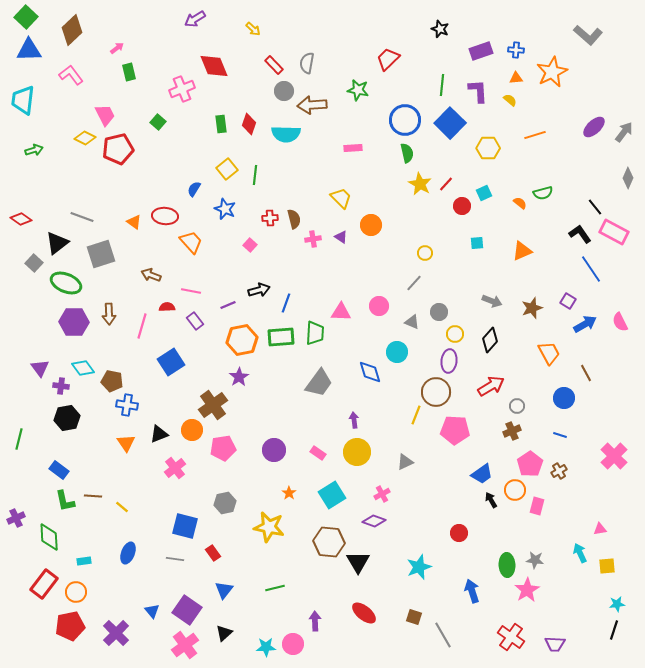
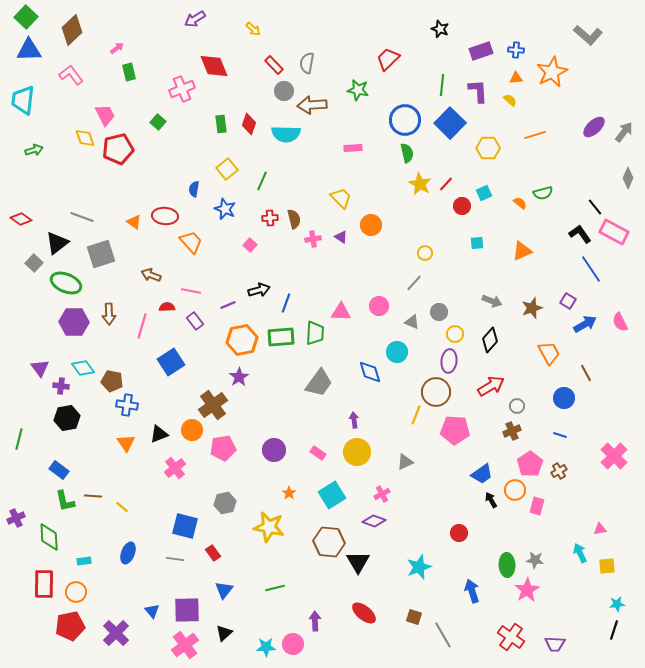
yellow diamond at (85, 138): rotated 45 degrees clockwise
green line at (255, 175): moved 7 px right, 6 px down; rotated 18 degrees clockwise
blue semicircle at (194, 189): rotated 21 degrees counterclockwise
red rectangle at (44, 584): rotated 36 degrees counterclockwise
purple square at (187, 610): rotated 36 degrees counterclockwise
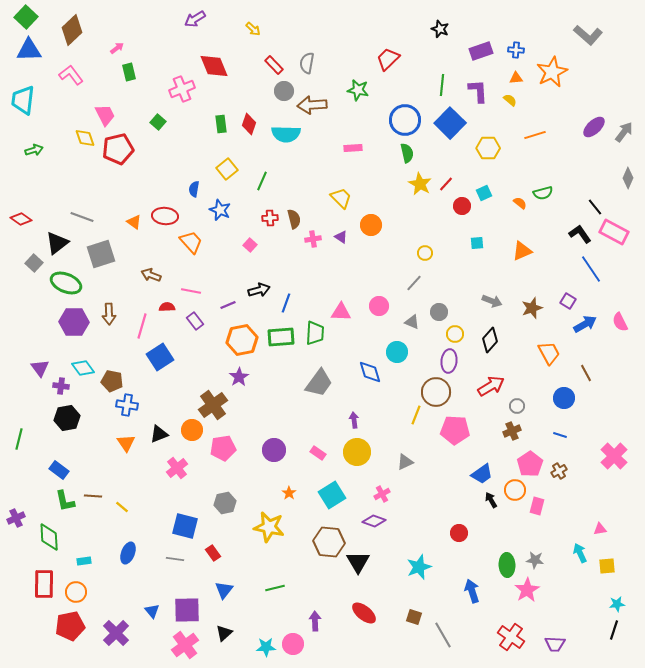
blue star at (225, 209): moved 5 px left, 1 px down
blue square at (171, 362): moved 11 px left, 5 px up
pink cross at (175, 468): moved 2 px right
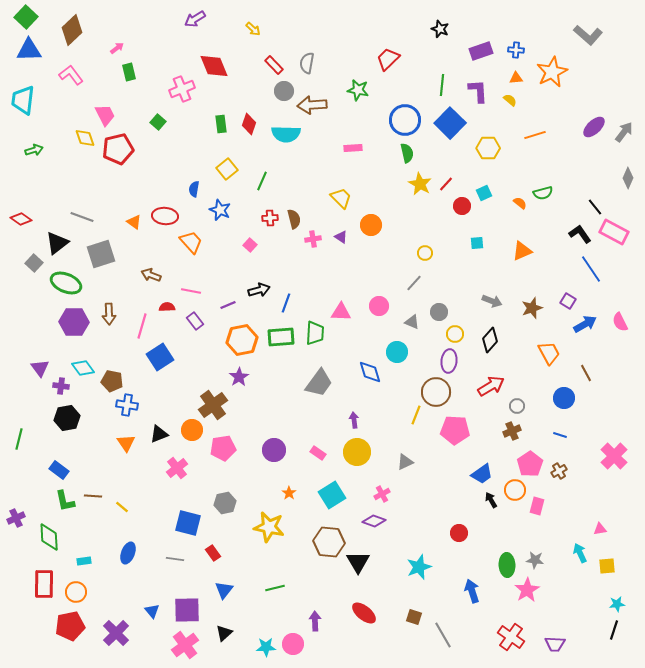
blue square at (185, 526): moved 3 px right, 3 px up
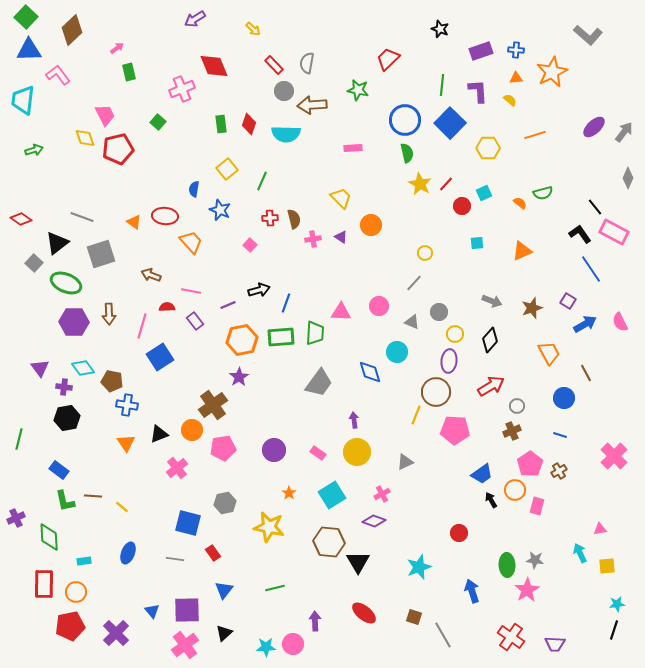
pink L-shape at (71, 75): moved 13 px left
purple cross at (61, 386): moved 3 px right, 1 px down
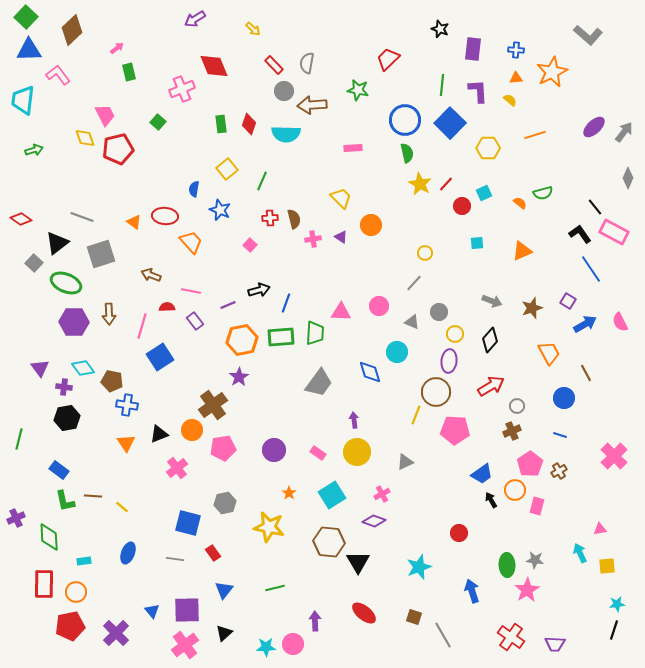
purple rectangle at (481, 51): moved 8 px left, 2 px up; rotated 65 degrees counterclockwise
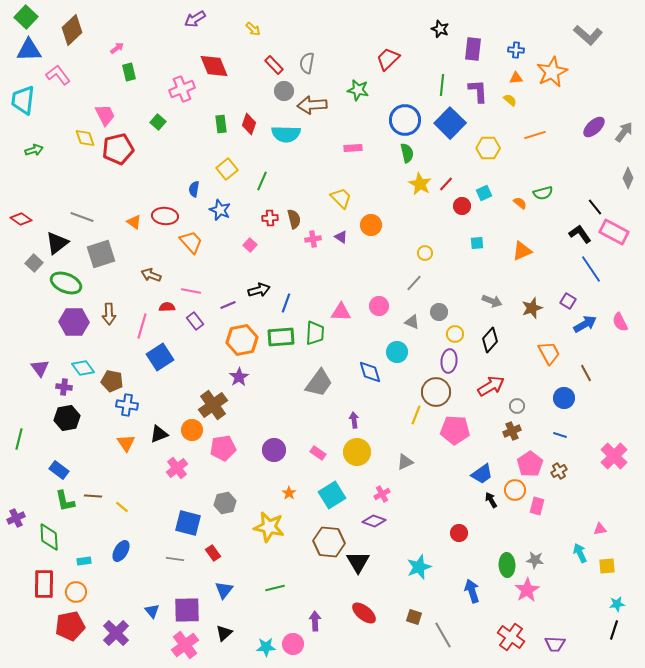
blue ellipse at (128, 553): moved 7 px left, 2 px up; rotated 10 degrees clockwise
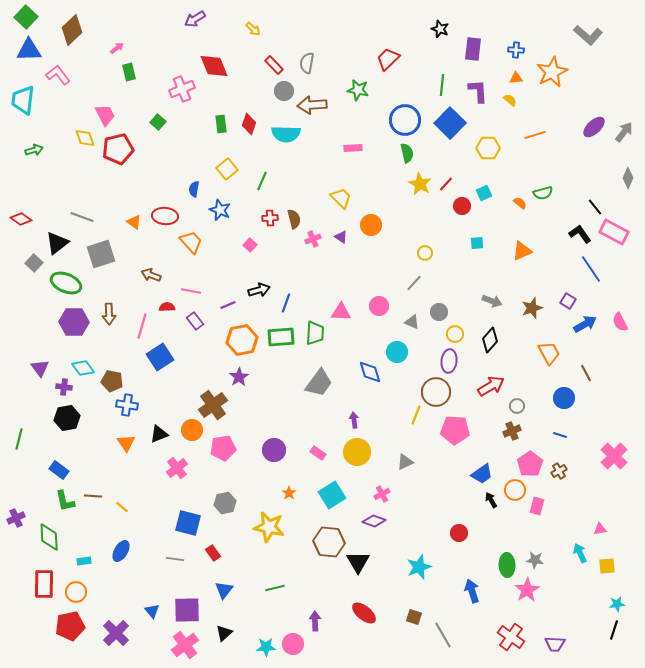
pink cross at (313, 239): rotated 14 degrees counterclockwise
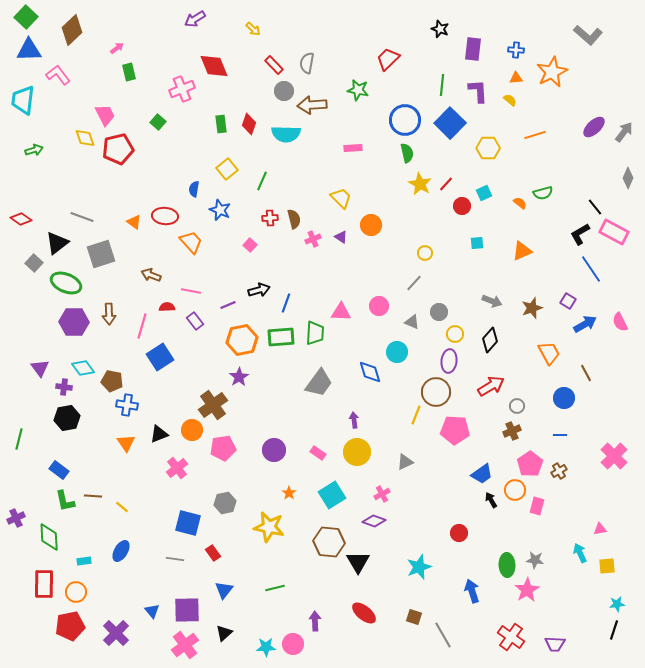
black L-shape at (580, 234): rotated 85 degrees counterclockwise
blue line at (560, 435): rotated 16 degrees counterclockwise
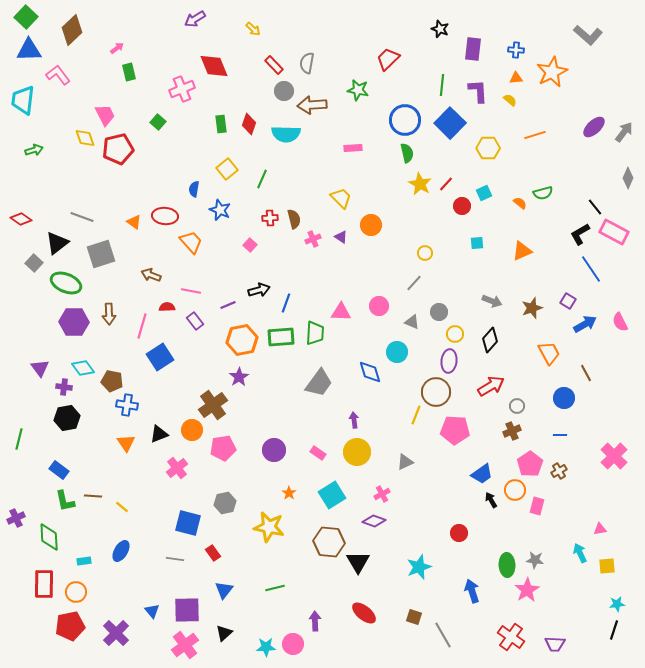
green line at (262, 181): moved 2 px up
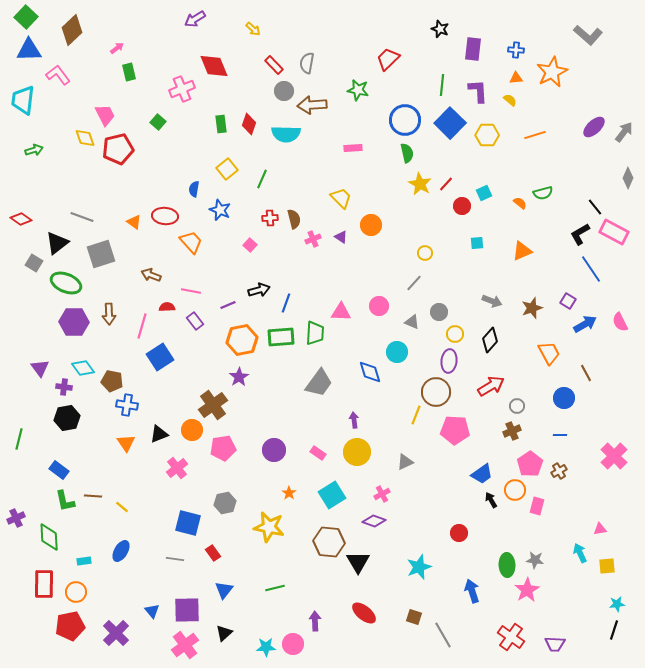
yellow hexagon at (488, 148): moved 1 px left, 13 px up
gray square at (34, 263): rotated 12 degrees counterclockwise
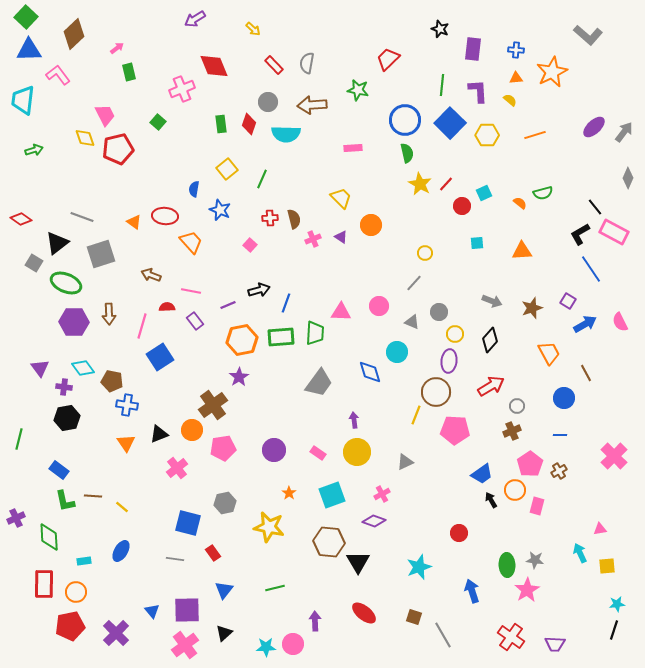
brown diamond at (72, 30): moved 2 px right, 4 px down
gray circle at (284, 91): moved 16 px left, 11 px down
orange triangle at (522, 251): rotated 20 degrees clockwise
cyan square at (332, 495): rotated 12 degrees clockwise
